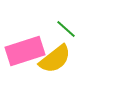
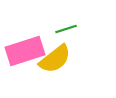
green line: rotated 60 degrees counterclockwise
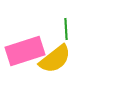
green line: rotated 75 degrees counterclockwise
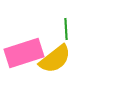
pink rectangle: moved 1 px left, 2 px down
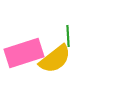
green line: moved 2 px right, 7 px down
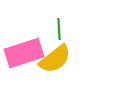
green line: moved 9 px left, 7 px up
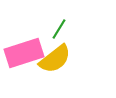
green line: rotated 35 degrees clockwise
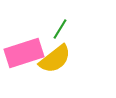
green line: moved 1 px right
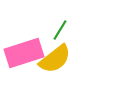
green line: moved 1 px down
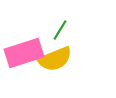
yellow semicircle: rotated 16 degrees clockwise
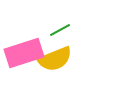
green line: rotated 30 degrees clockwise
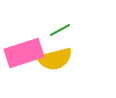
yellow semicircle: rotated 8 degrees clockwise
